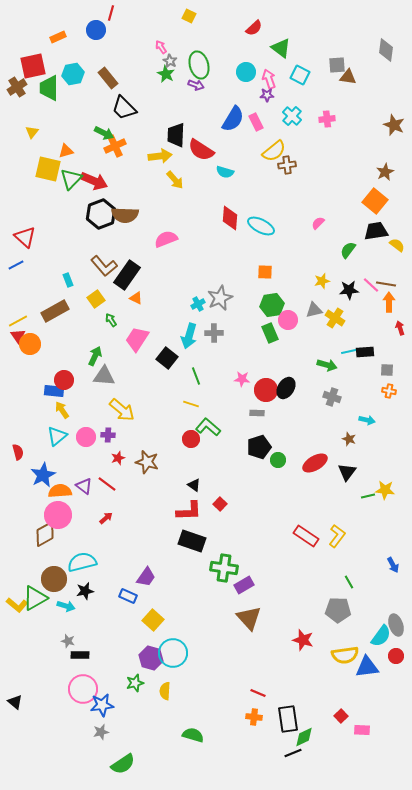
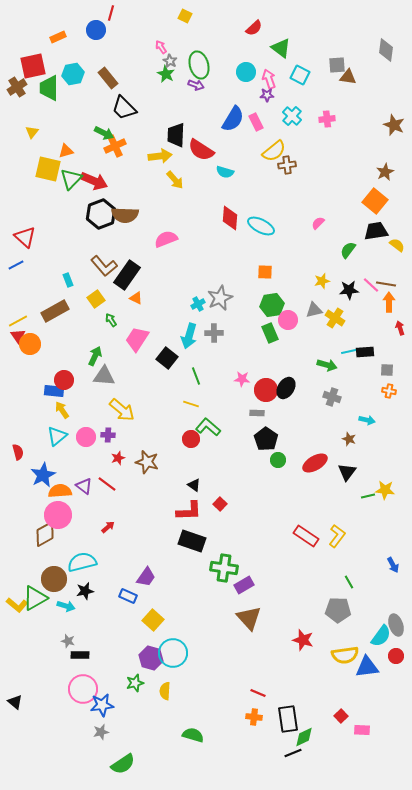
yellow square at (189, 16): moved 4 px left
black pentagon at (259, 447): moved 7 px right, 8 px up; rotated 20 degrees counterclockwise
red arrow at (106, 518): moved 2 px right, 9 px down
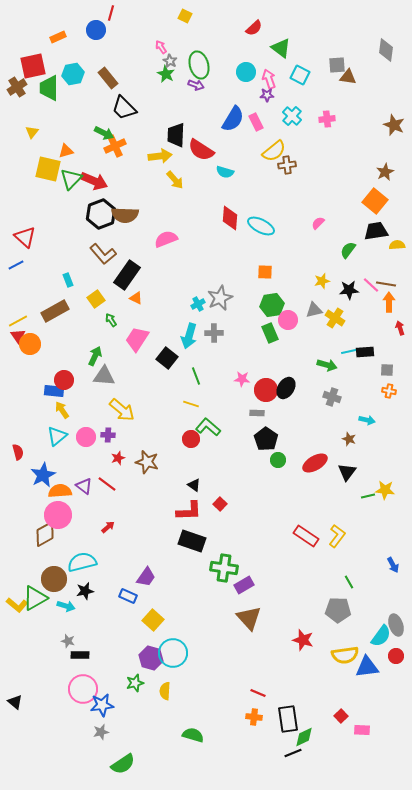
yellow semicircle at (397, 245): rotated 42 degrees counterclockwise
brown L-shape at (104, 266): moved 1 px left, 12 px up
